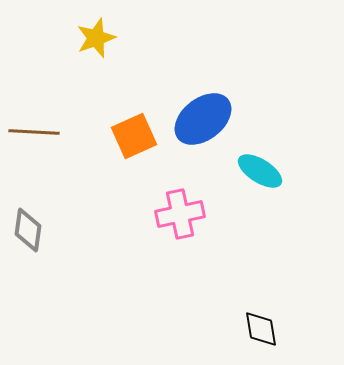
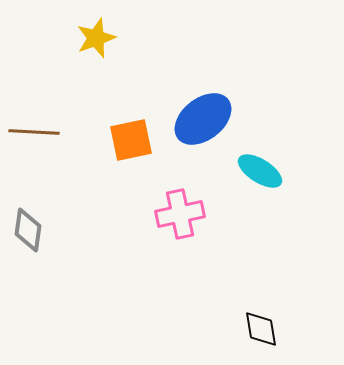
orange square: moved 3 px left, 4 px down; rotated 12 degrees clockwise
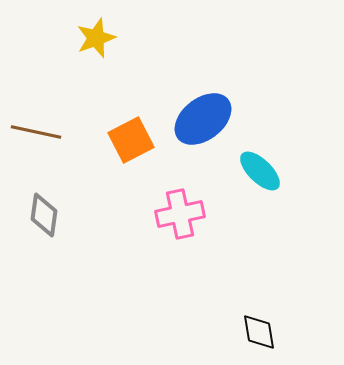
brown line: moved 2 px right; rotated 9 degrees clockwise
orange square: rotated 15 degrees counterclockwise
cyan ellipse: rotated 12 degrees clockwise
gray diamond: moved 16 px right, 15 px up
black diamond: moved 2 px left, 3 px down
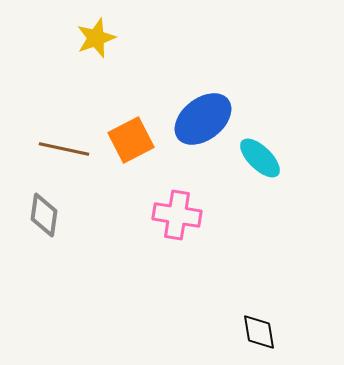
brown line: moved 28 px right, 17 px down
cyan ellipse: moved 13 px up
pink cross: moved 3 px left, 1 px down; rotated 21 degrees clockwise
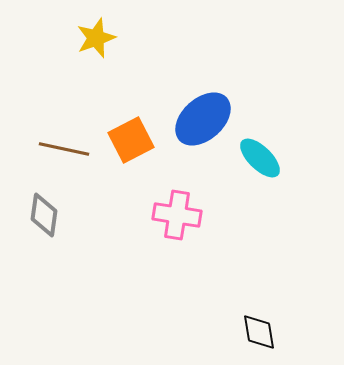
blue ellipse: rotated 4 degrees counterclockwise
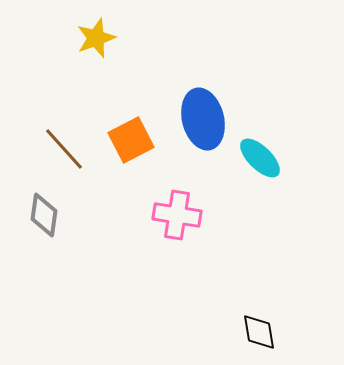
blue ellipse: rotated 62 degrees counterclockwise
brown line: rotated 36 degrees clockwise
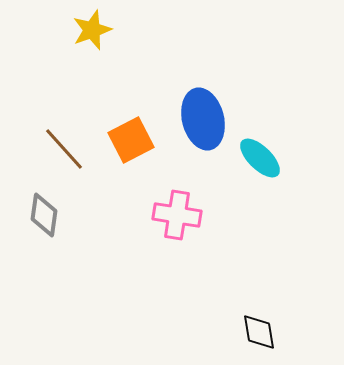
yellow star: moved 4 px left, 8 px up
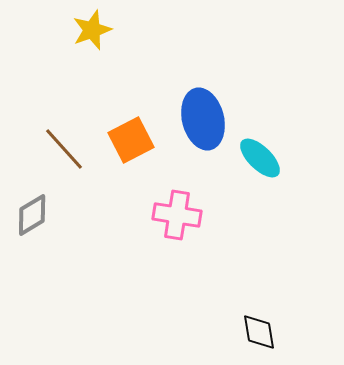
gray diamond: moved 12 px left; rotated 51 degrees clockwise
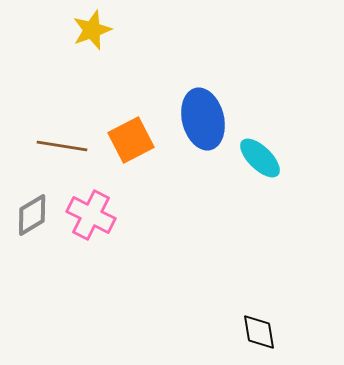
brown line: moved 2 px left, 3 px up; rotated 39 degrees counterclockwise
pink cross: moved 86 px left; rotated 18 degrees clockwise
